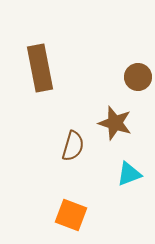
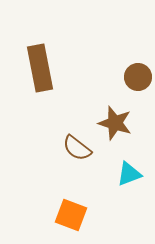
brown semicircle: moved 4 px right, 2 px down; rotated 112 degrees clockwise
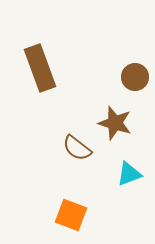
brown rectangle: rotated 9 degrees counterclockwise
brown circle: moved 3 px left
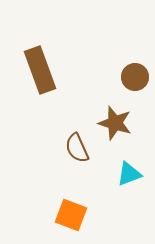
brown rectangle: moved 2 px down
brown semicircle: rotated 28 degrees clockwise
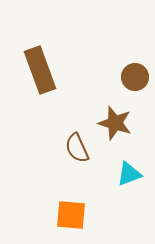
orange square: rotated 16 degrees counterclockwise
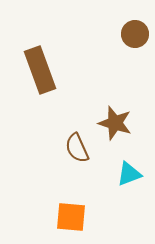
brown circle: moved 43 px up
orange square: moved 2 px down
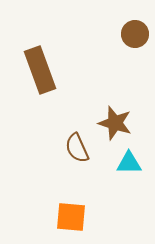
cyan triangle: moved 11 px up; rotated 20 degrees clockwise
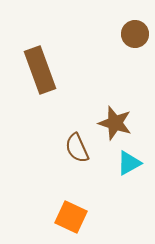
cyan triangle: rotated 28 degrees counterclockwise
orange square: rotated 20 degrees clockwise
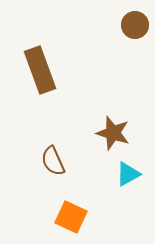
brown circle: moved 9 px up
brown star: moved 2 px left, 10 px down
brown semicircle: moved 24 px left, 13 px down
cyan triangle: moved 1 px left, 11 px down
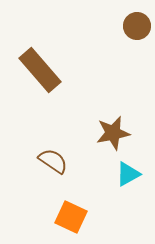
brown circle: moved 2 px right, 1 px down
brown rectangle: rotated 21 degrees counterclockwise
brown star: rotated 28 degrees counterclockwise
brown semicircle: rotated 148 degrees clockwise
